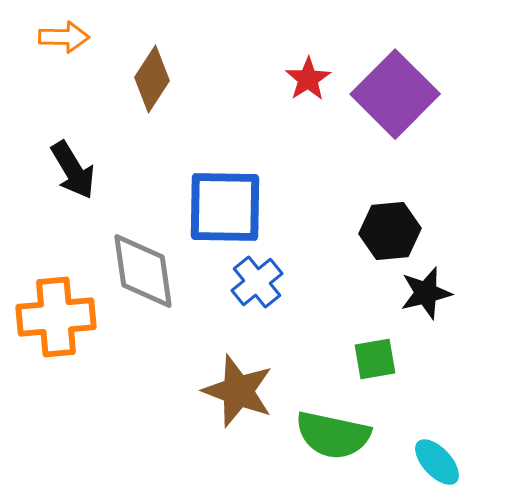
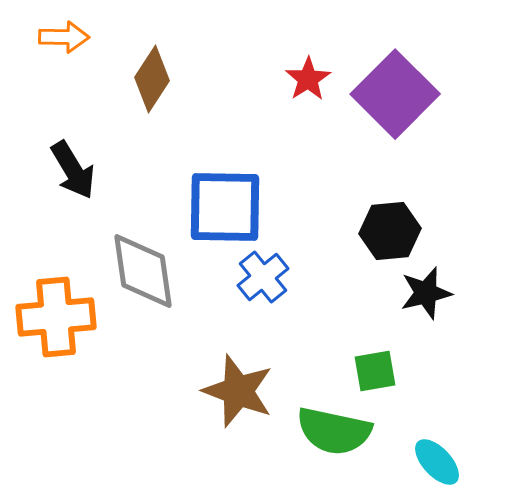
blue cross: moved 6 px right, 5 px up
green square: moved 12 px down
green semicircle: moved 1 px right, 4 px up
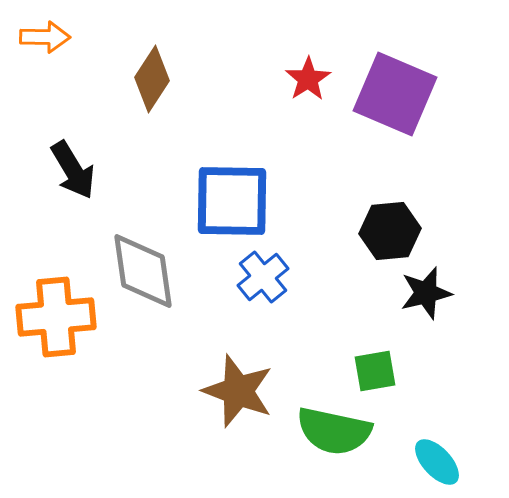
orange arrow: moved 19 px left
purple square: rotated 22 degrees counterclockwise
blue square: moved 7 px right, 6 px up
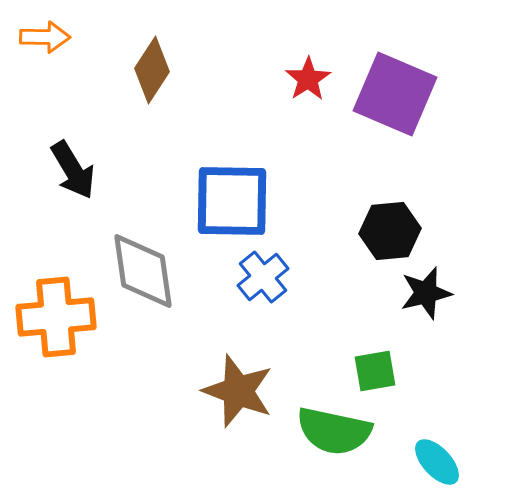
brown diamond: moved 9 px up
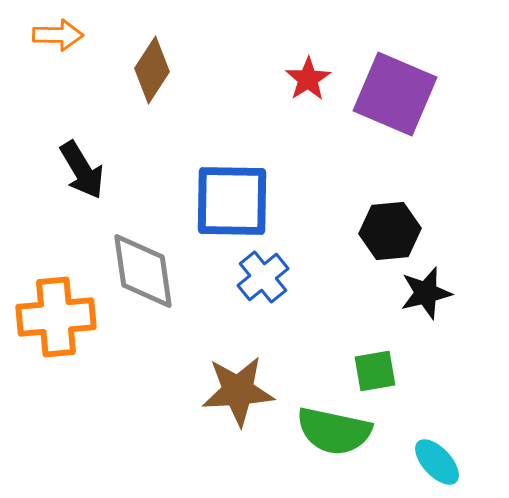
orange arrow: moved 13 px right, 2 px up
black arrow: moved 9 px right
brown star: rotated 24 degrees counterclockwise
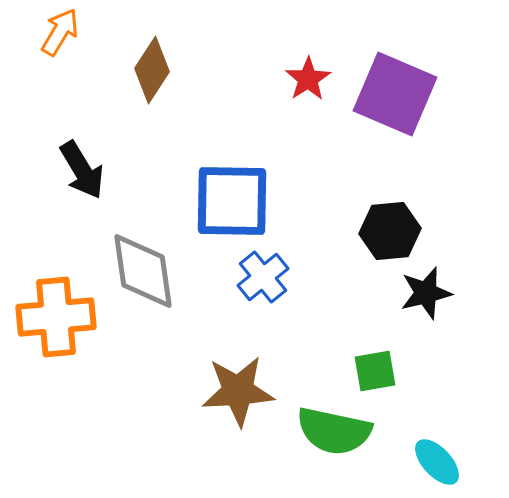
orange arrow: moved 2 px right, 3 px up; rotated 60 degrees counterclockwise
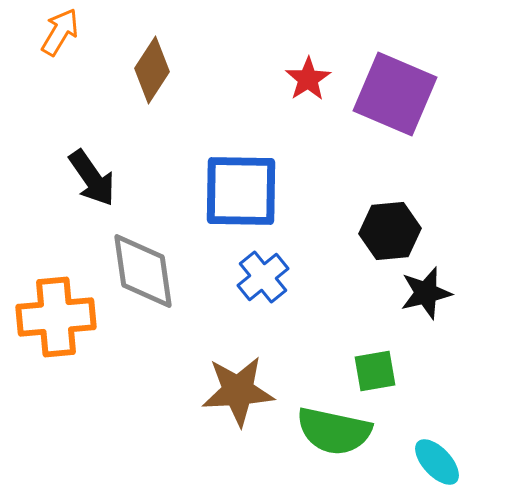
black arrow: moved 10 px right, 8 px down; rotated 4 degrees counterclockwise
blue square: moved 9 px right, 10 px up
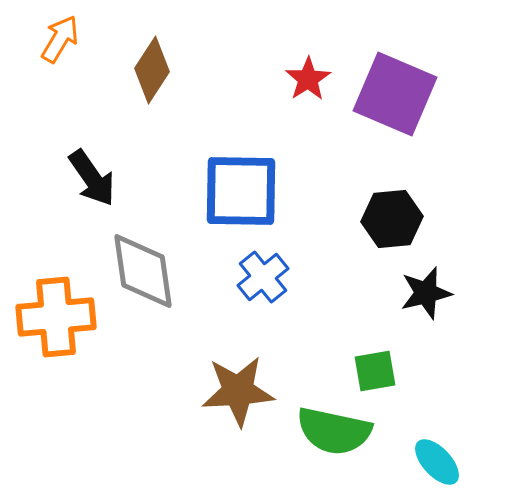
orange arrow: moved 7 px down
black hexagon: moved 2 px right, 12 px up
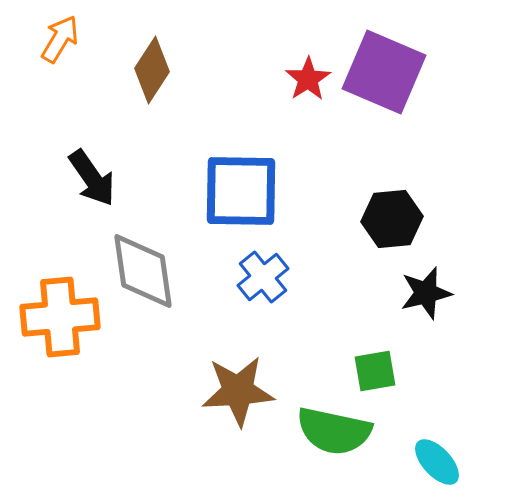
purple square: moved 11 px left, 22 px up
orange cross: moved 4 px right
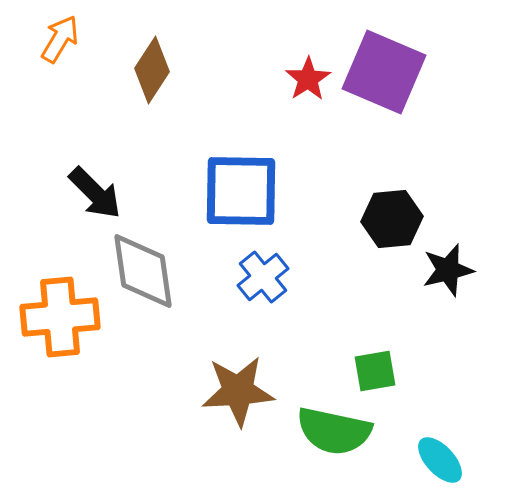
black arrow: moved 3 px right, 15 px down; rotated 10 degrees counterclockwise
black star: moved 22 px right, 23 px up
cyan ellipse: moved 3 px right, 2 px up
